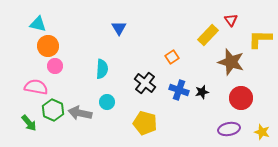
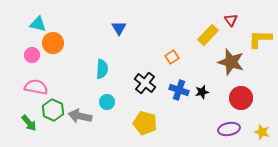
orange circle: moved 5 px right, 3 px up
pink circle: moved 23 px left, 11 px up
gray arrow: moved 3 px down
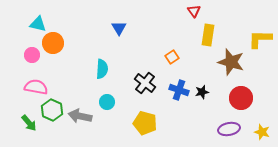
red triangle: moved 37 px left, 9 px up
yellow rectangle: rotated 35 degrees counterclockwise
green hexagon: moved 1 px left
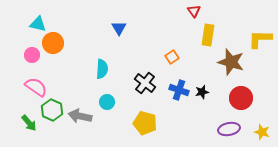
pink semicircle: rotated 25 degrees clockwise
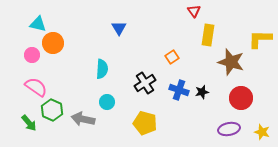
black cross: rotated 20 degrees clockwise
gray arrow: moved 3 px right, 3 px down
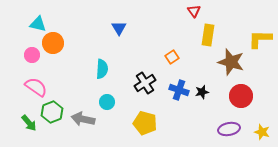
red circle: moved 2 px up
green hexagon: moved 2 px down; rotated 15 degrees clockwise
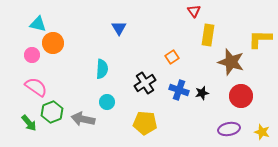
black star: moved 1 px down
yellow pentagon: rotated 10 degrees counterclockwise
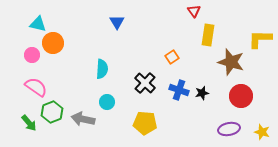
blue triangle: moved 2 px left, 6 px up
black cross: rotated 15 degrees counterclockwise
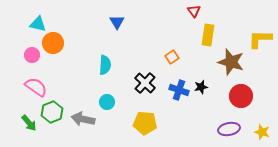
cyan semicircle: moved 3 px right, 4 px up
black star: moved 1 px left, 6 px up
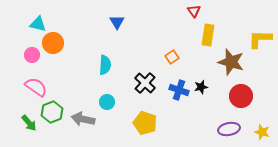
yellow pentagon: rotated 15 degrees clockwise
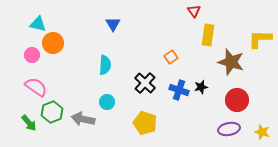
blue triangle: moved 4 px left, 2 px down
orange square: moved 1 px left
red circle: moved 4 px left, 4 px down
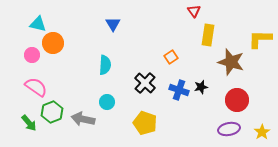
yellow star: rotated 21 degrees clockwise
